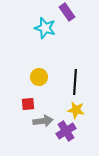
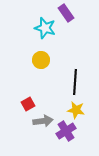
purple rectangle: moved 1 px left, 1 px down
yellow circle: moved 2 px right, 17 px up
red square: rotated 24 degrees counterclockwise
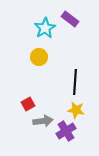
purple rectangle: moved 4 px right, 6 px down; rotated 18 degrees counterclockwise
cyan star: rotated 25 degrees clockwise
yellow circle: moved 2 px left, 3 px up
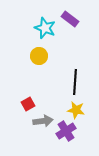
cyan star: rotated 20 degrees counterclockwise
yellow circle: moved 1 px up
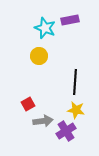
purple rectangle: moved 1 px down; rotated 48 degrees counterclockwise
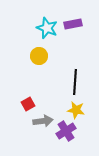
purple rectangle: moved 3 px right, 4 px down
cyan star: moved 2 px right
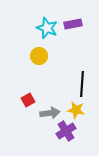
black line: moved 7 px right, 2 px down
red square: moved 4 px up
gray arrow: moved 7 px right, 8 px up
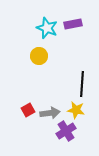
red square: moved 10 px down
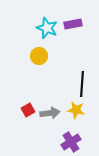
purple cross: moved 5 px right, 11 px down
